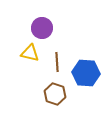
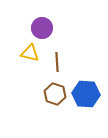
blue hexagon: moved 21 px down
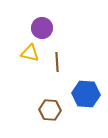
brown hexagon: moved 5 px left, 16 px down; rotated 15 degrees counterclockwise
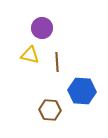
yellow triangle: moved 2 px down
blue hexagon: moved 4 px left, 3 px up
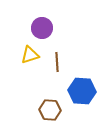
yellow triangle: rotated 30 degrees counterclockwise
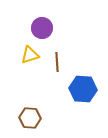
blue hexagon: moved 1 px right, 2 px up
brown hexagon: moved 20 px left, 8 px down
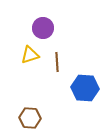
purple circle: moved 1 px right
blue hexagon: moved 2 px right, 1 px up
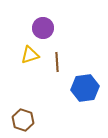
blue hexagon: rotated 12 degrees counterclockwise
brown hexagon: moved 7 px left, 2 px down; rotated 15 degrees clockwise
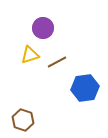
brown line: rotated 66 degrees clockwise
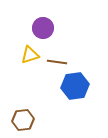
brown line: rotated 36 degrees clockwise
blue hexagon: moved 10 px left, 2 px up
brown hexagon: rotated 25 degrees counterclockwise
